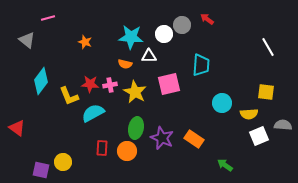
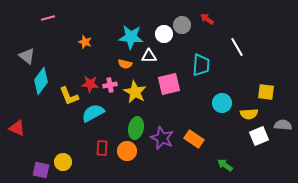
gray triangle: moved 16 px down
white line: moved 31 px left
red triangle: rotated 12 degrees counterclockwise
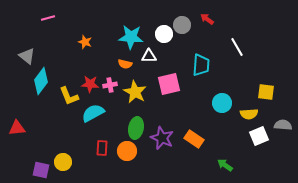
red triangle: rotated 30 degrees counterclockwise
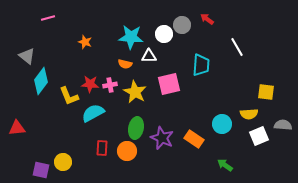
cyan circle: moved 21 px down
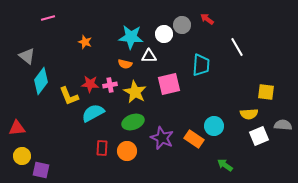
cyan circle: moved 8 px left, 2 px down
green ellipse: moved 3 px left, 6 px up; rotated 60 degrees clockwise
yellow circle: moved 41 px left, 6 px up
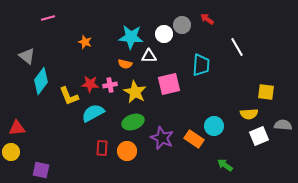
yellow circle: moved 11 px left, 4 px up
